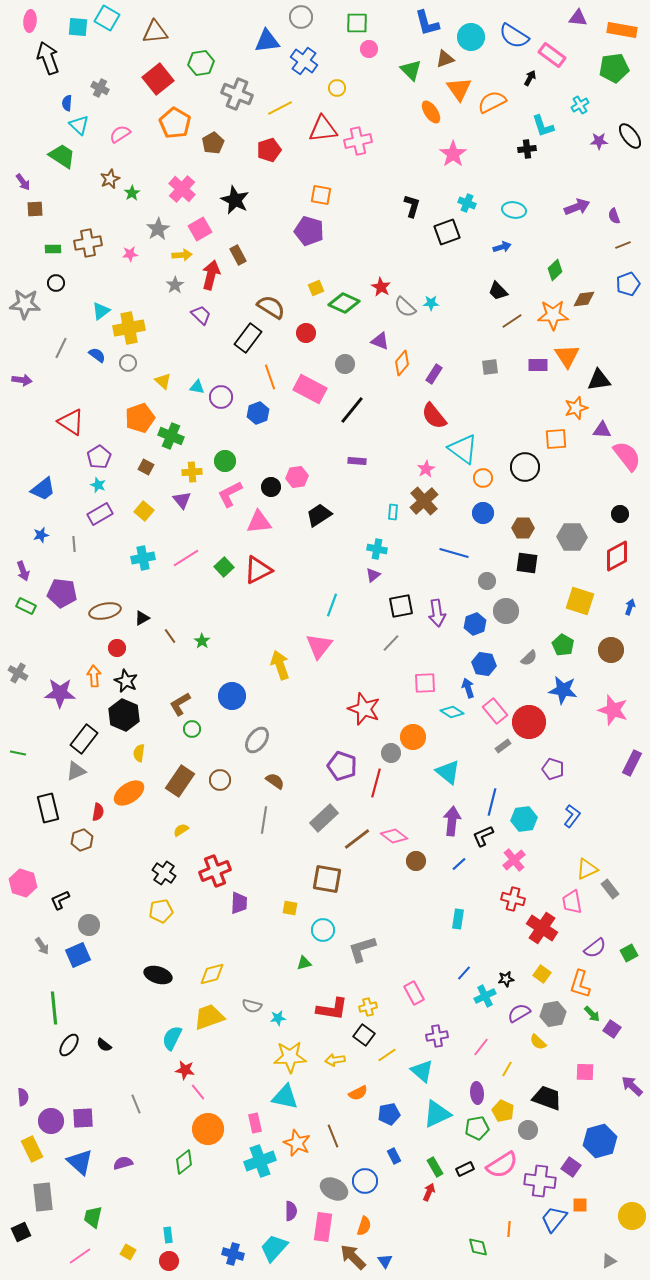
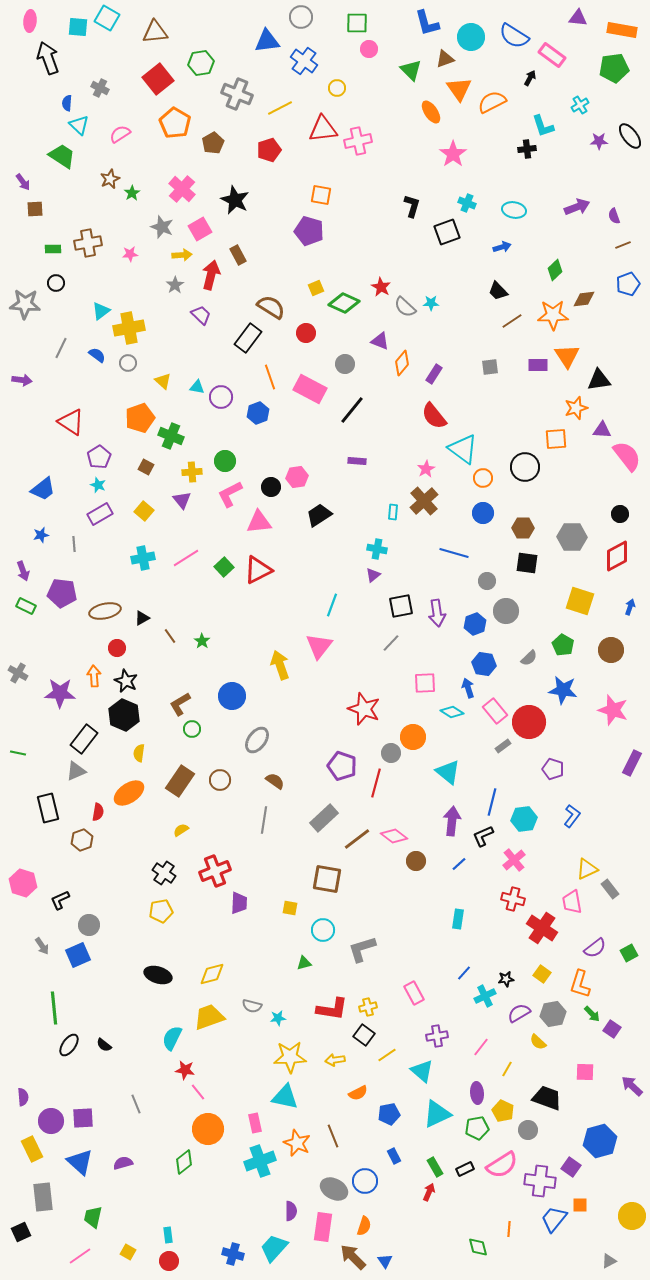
gray star at (158, 229): moved 4 px right, 2 px up; rotated 20 degrees counterclockwise
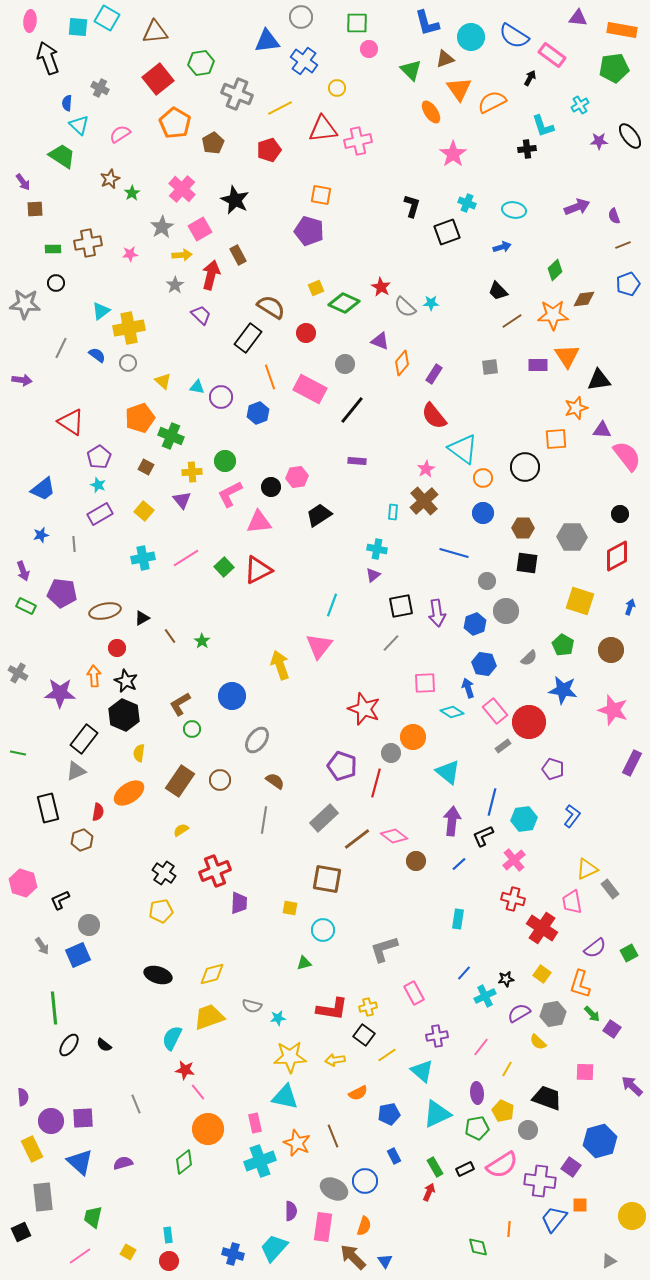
gray star at (162, 227): rotated 20 degrees clockwise
gray L-shape at (362, 949): moved 22 px right
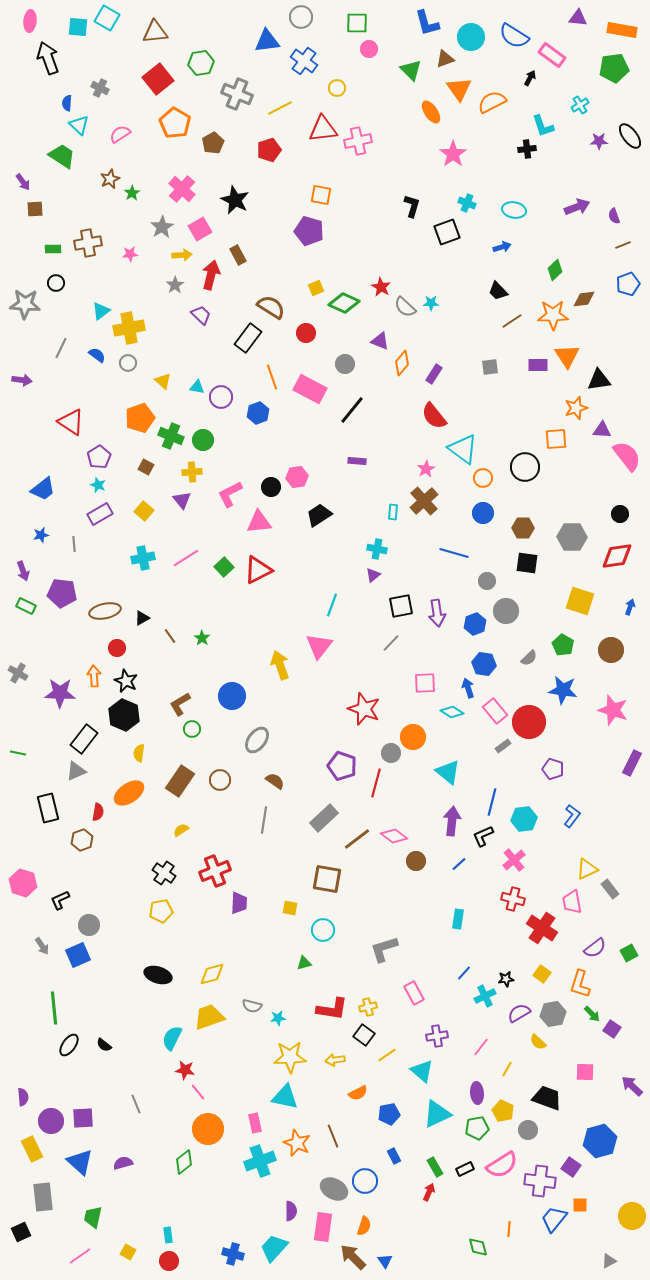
orange line at (270, 377): moved 2 px right
green circle at (225, 461): moved 22 px left, 21 px up
red diamond at (617, 556): rotated 20 degrees clockwise
green star at (202, 641): moved 3 px up
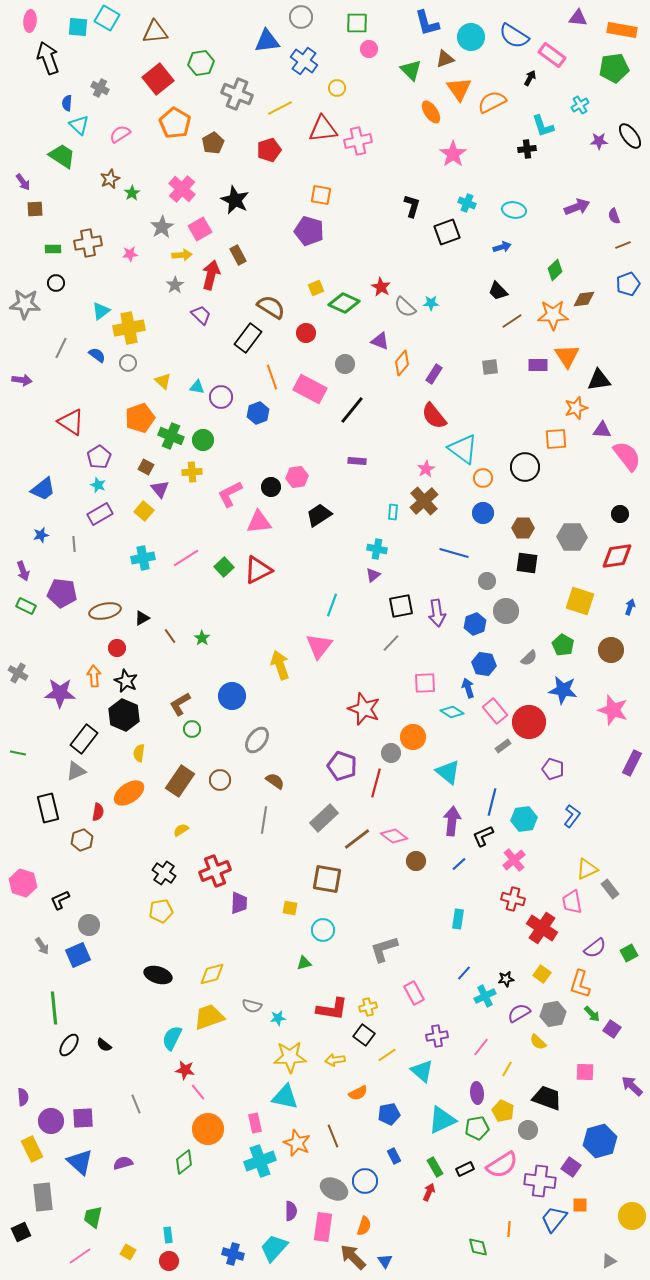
purple triangle at (182, 500): moved 22 px left, 11 px up
cyan triangle at (437, 1114): moved 5 px right, 6 px down
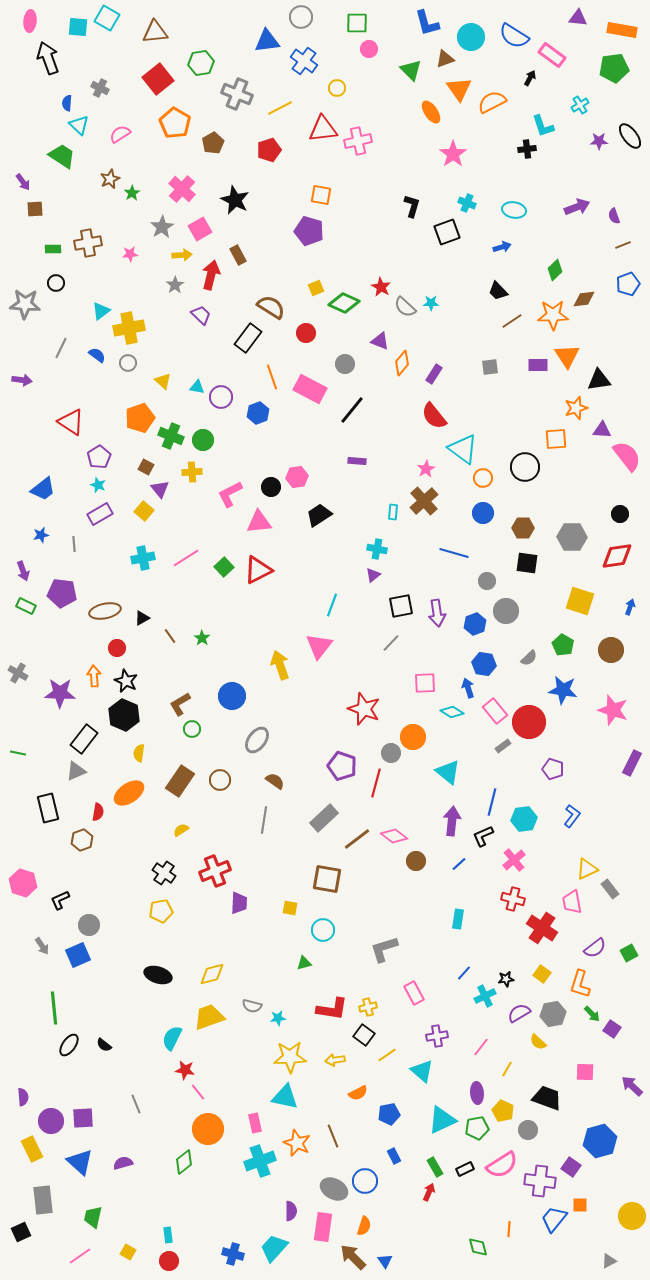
gray rectangle at (43, 1197): moved 3 px down
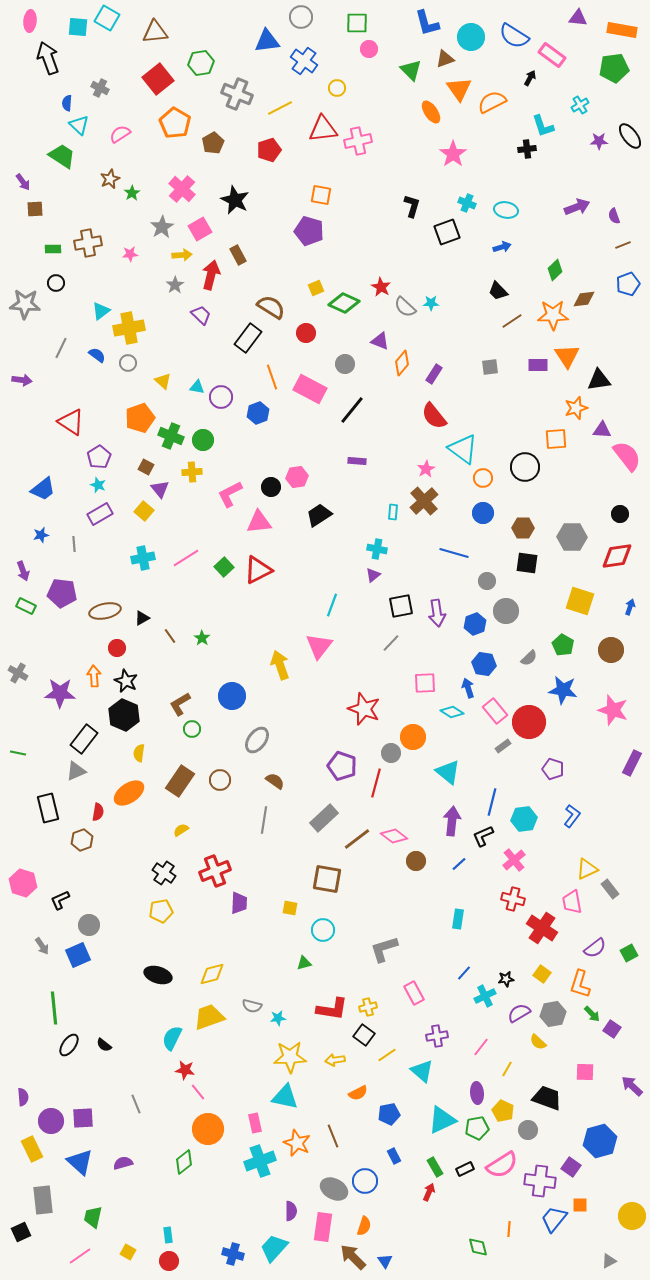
cyan ellipse at (514, 210): moved 8 px left
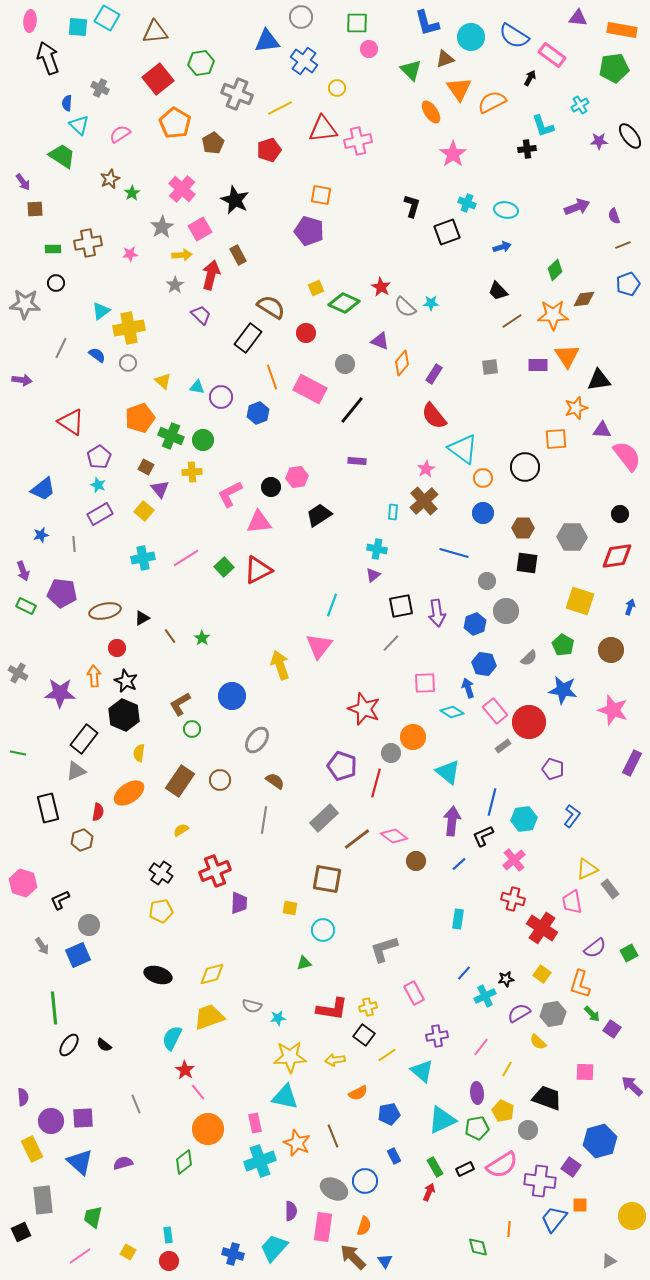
black cross at (164, 873): moved 3 px left
red star at (185, 1070): rotated 24 degrees clockwise
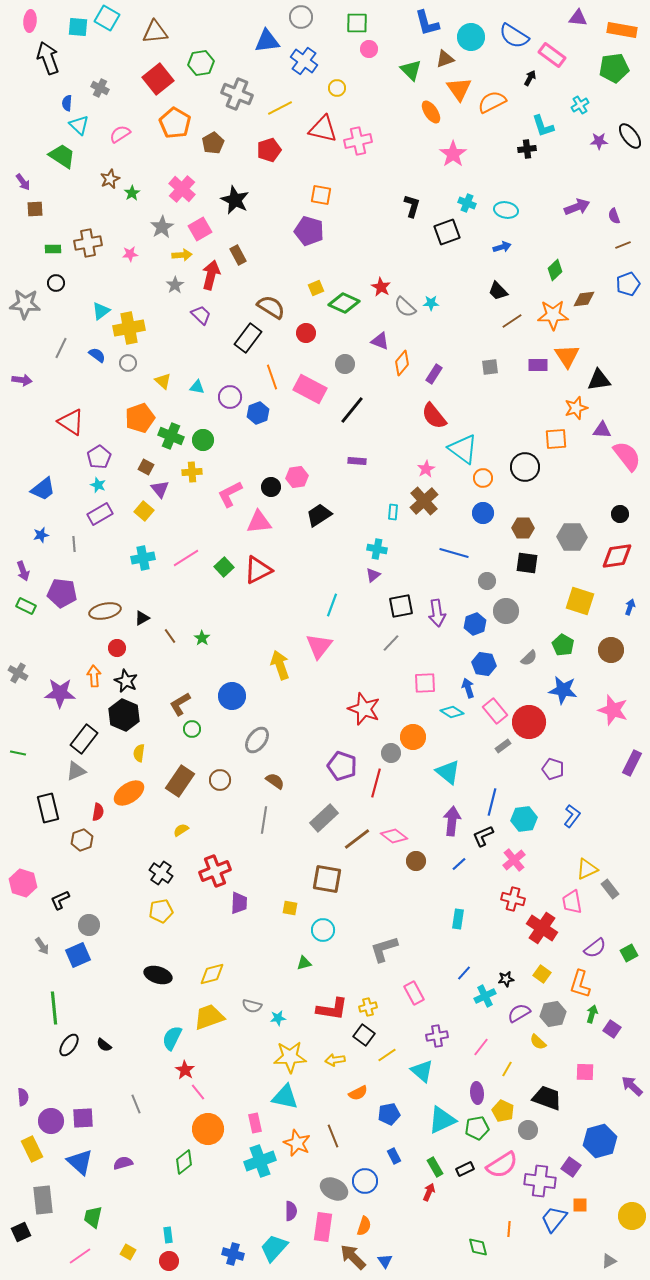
red triangle at (323, 129): rotated 20 degrees clockwise
purple circle at (221, 397): moved 9 px right
green arrow at (592, 1014): rotated 120 degrees counterclockwise
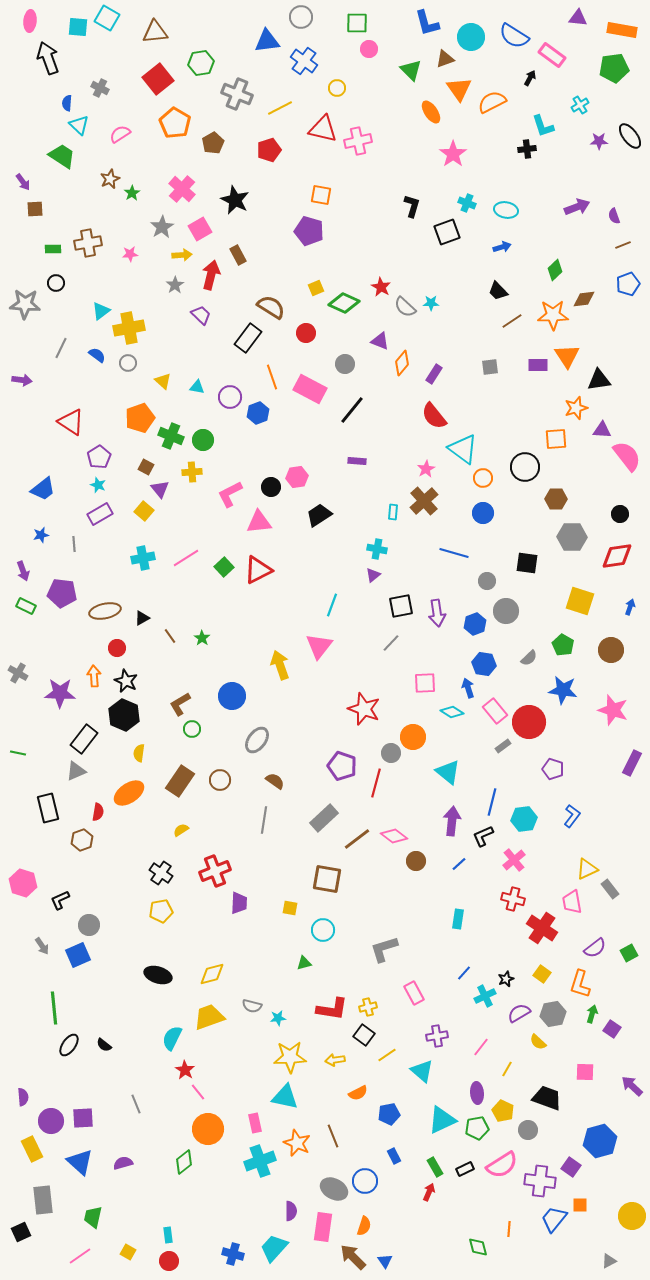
brown hexagon at (523, 528): moved 33 px right, 29 px up
black star at (506, 979): rotated 14 degrees counterclockwise
